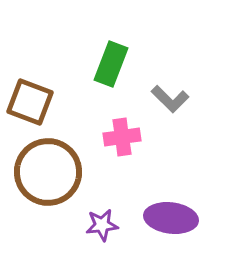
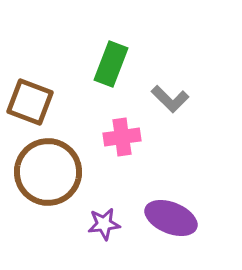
purple ellipse: rotated 15 degrees clockwise
purple star: moved 2 px right, 1 px up
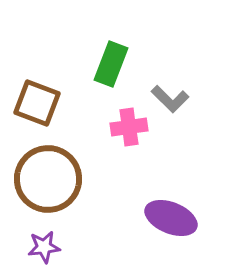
brown square: moved 7 px right, 1 px down
pink cross: moved 7 px right, 10 px up
brown circle: moved 7 px down
purple star: moved 60 px left, 23 px down
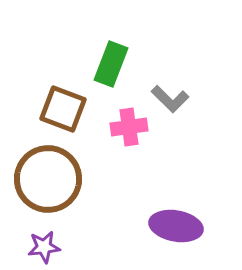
brown square: moved 26 px right, 6 px down
purple ellipse: moved 5 px right, 8 px down; rotated 12 degrees counterclockwise
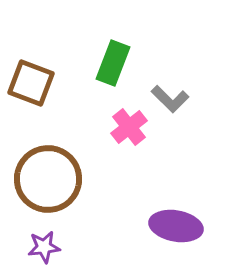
green rectangle: moved 2 px right, 1 px up
brown square: moved 32 px left, 26 px up
pink cross: rotated 30 degrees counterclockwise
